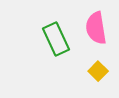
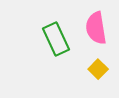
yellow square: moved 2 px up
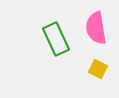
yellow square: rotated 18 degrees counterclockwise
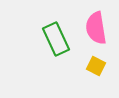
yellow square: moved 2 px left, 3 px up
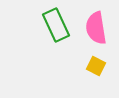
green rectangle: moved 14 px up
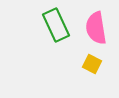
yellow square: moved 4 px left, 2 px up
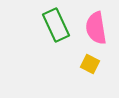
yellow square: moved 2 px left
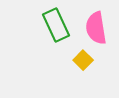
yellow square: moved 7 px left, 4 px up; rotated 18 degrees clockwise
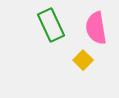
green rectangle: moved 5 px left
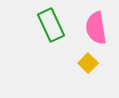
yellow square: moved 5 px right, 3 px down
